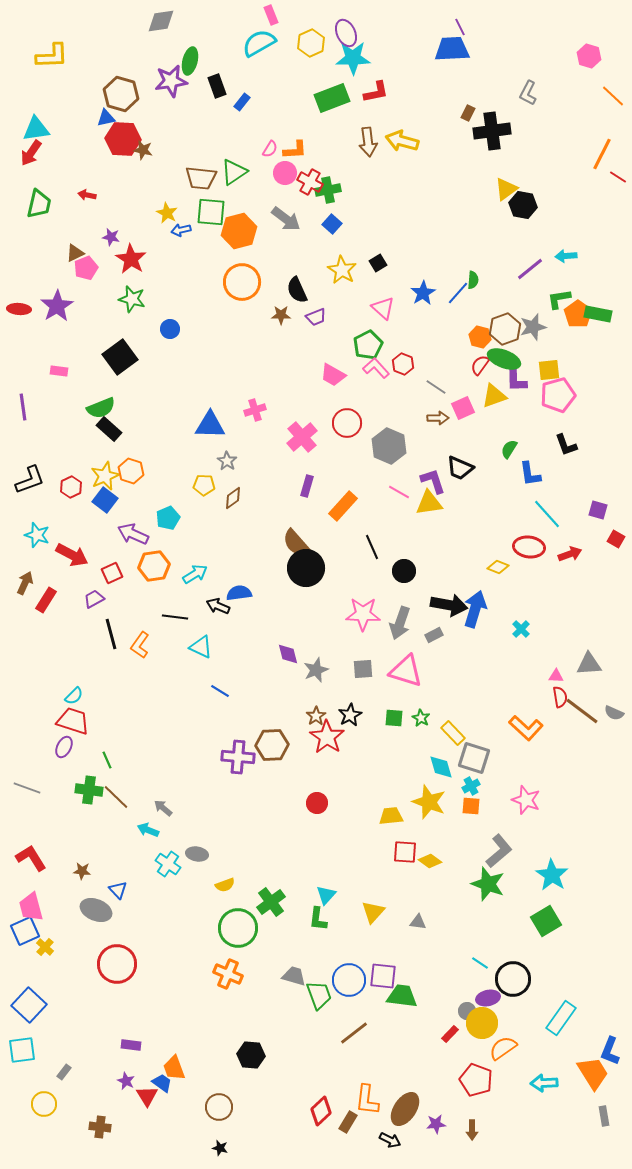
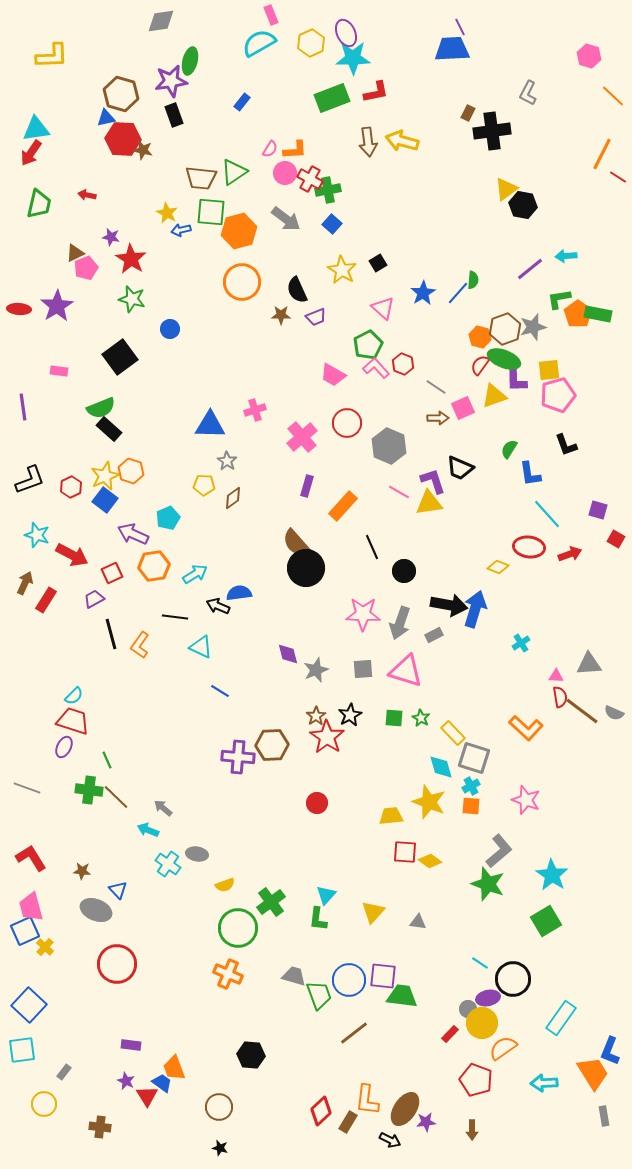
black rectangle at (217, 86): moved 43 px left, 29 px down
red cross at (310, 182): moved 3 px up
cyan cross at (521, 629): moved 14 px down; rotated 12 degrees clockwise
gray circle at (467, 1011): moved 1 px right, 2 px up
purple star at (436, 1124): moved 10 px left, 2 px up
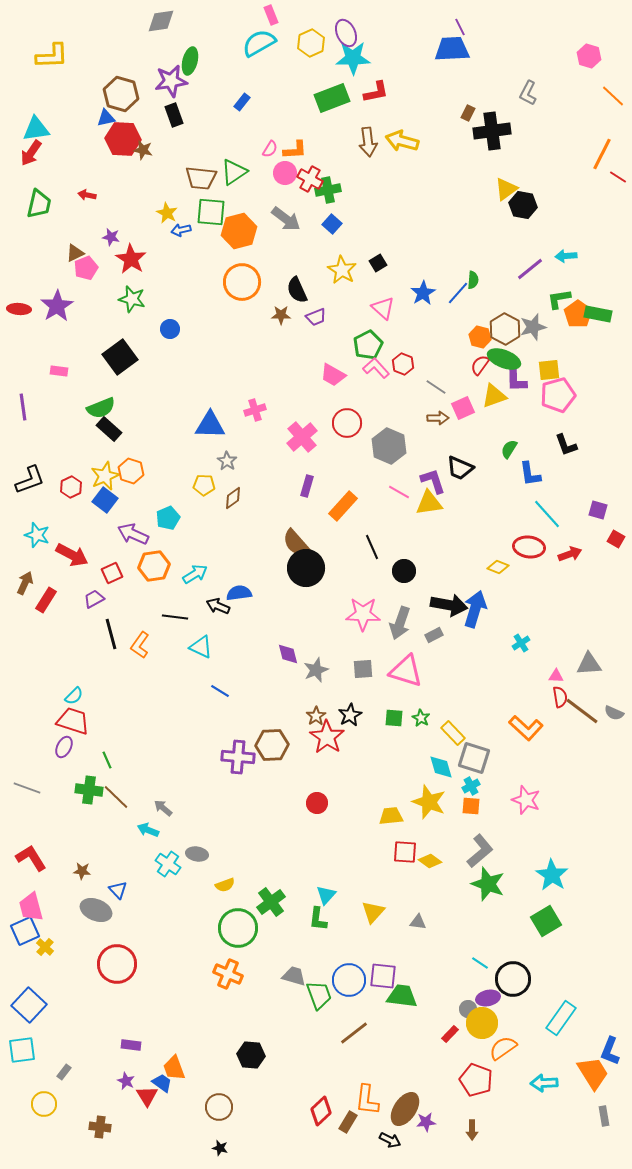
brown hexagon at (505, 329): rotated 12 degrees counterclockwise
gray L-shape at (499, 851): moved 19 px left
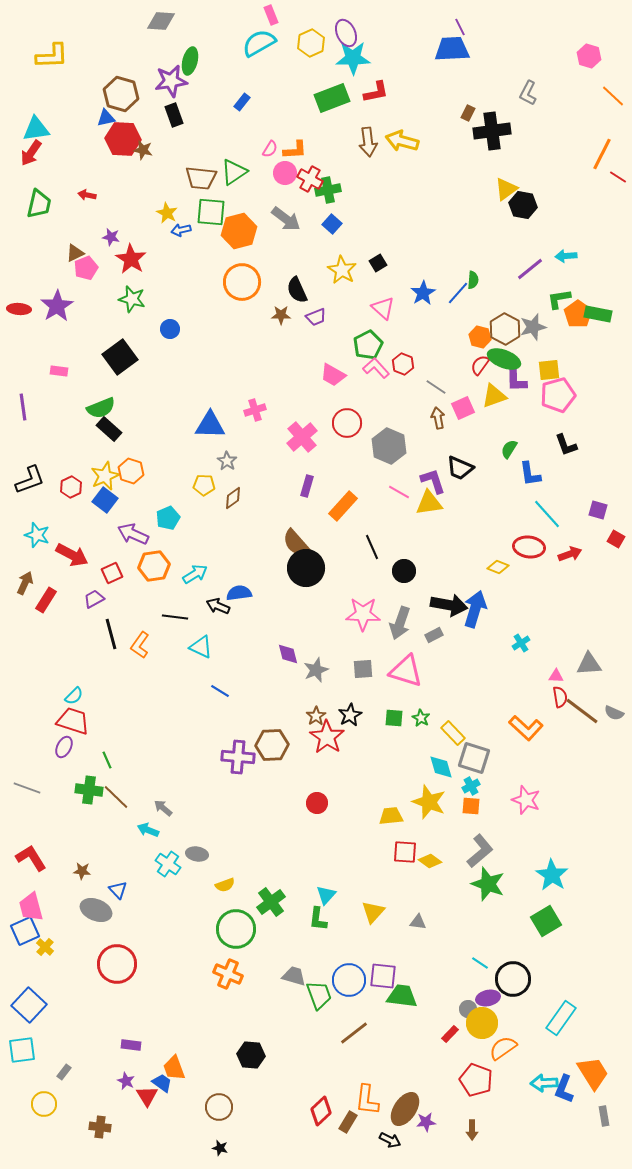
gray diamond at (161, 21): rotated 12 degrees clockwise
brown arrow at (438, 418): rotated 100 degrees counterclockwise
green circle at (238, 928): moved 2 px left, 1 px down
blue L-shape at (610, 1051): moved 46 px left, 38 px down
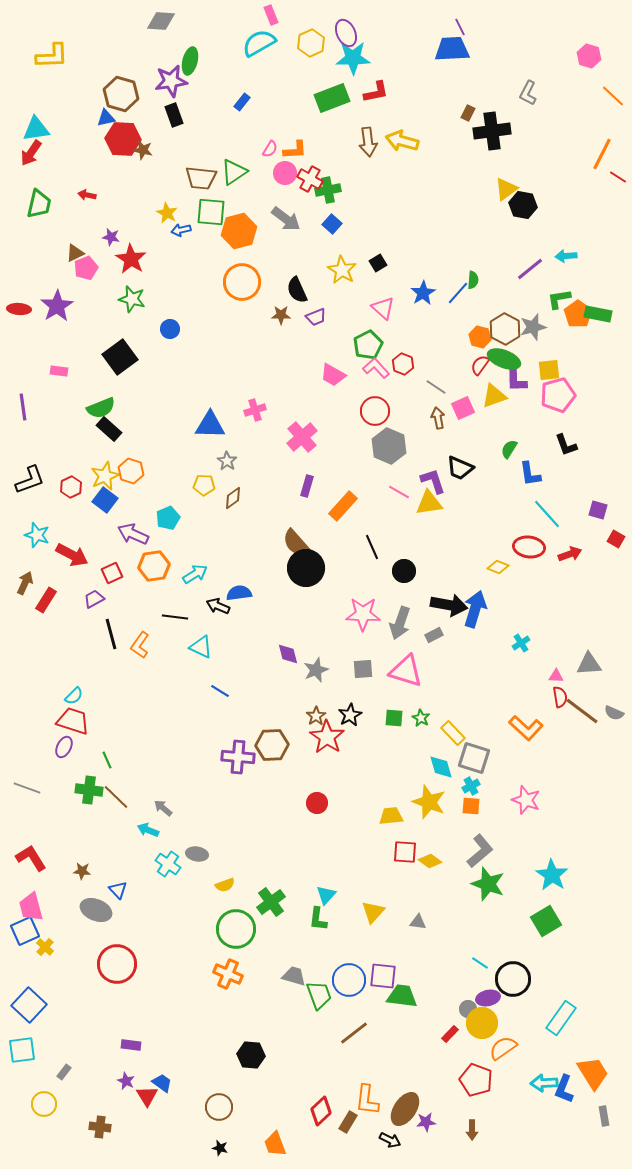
red circle at (347, 423): moved 28 px right, 12 px up
orange trapezoid at (174, 1068): moved 101 px right, 76 px down
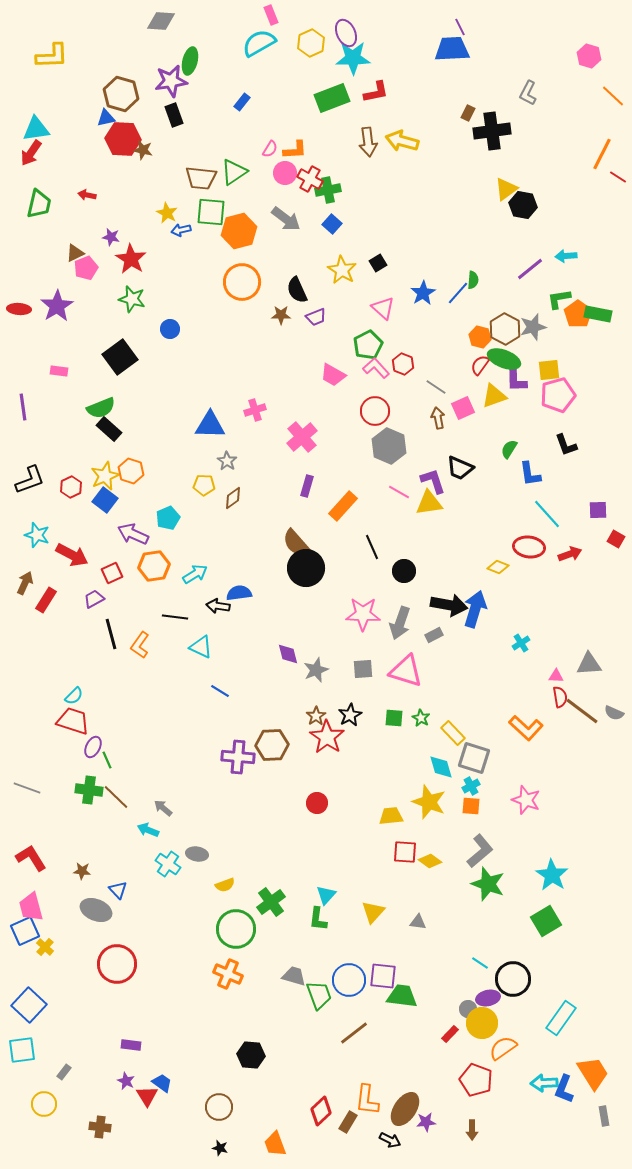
purple square at (598, 510): rotated 18 degrees counterclockwise
black arrow at (218, 606): rotated 15 degrees counterclockwise
purple ellipse at (64, 747): moved 29 px right
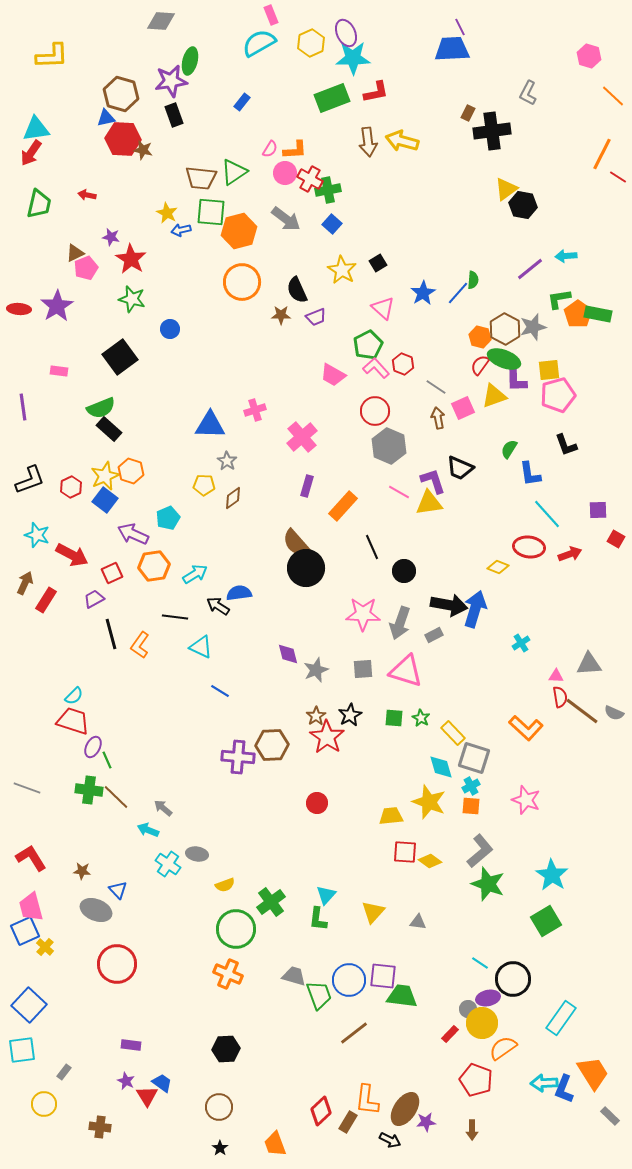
black arrow at (218, 606): rotated 25 degrees clockwise
black hexagon at (251, 1055): moved 25 px left, 6 px up; rotated 8 degrees counterclockwise
gray rectangle at (604, 1116): moved 6 px right; rotated 36 degrees counterclockwise
black star at (220, 1148): rotated 21 degrees clockwise
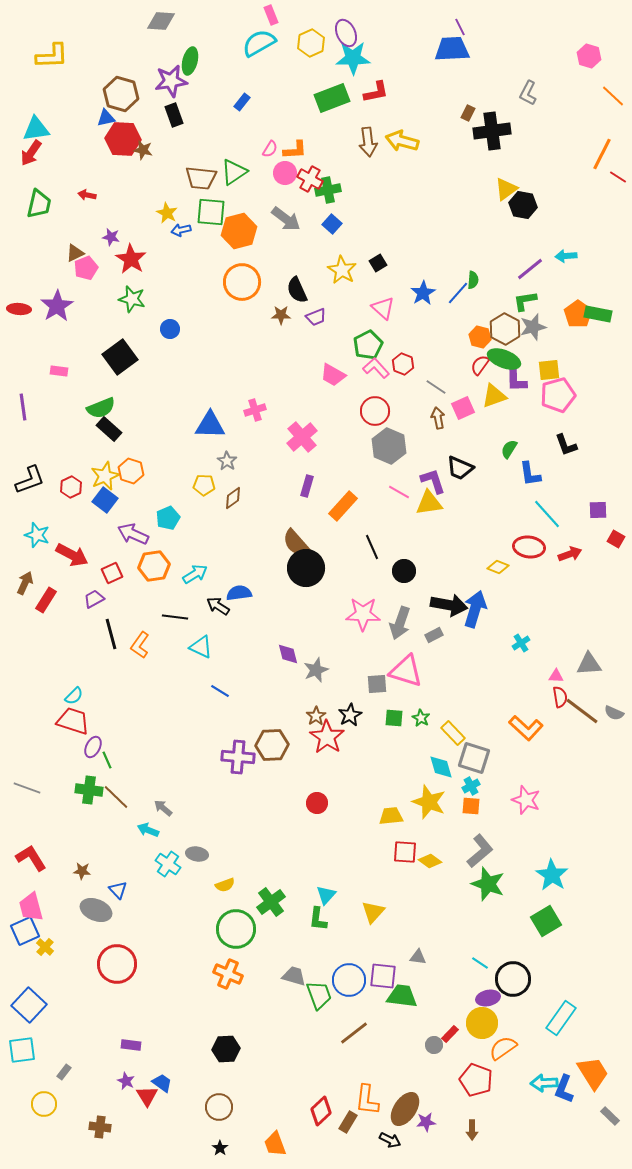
green L-shape at (559, 299): moved 34 px left, 2 px down
gray square at (363, 669): moved 14 px right, 15 px down
gray triangle at (418, 922): moved 35 px down
gray circle at (468, 1009): moved 34 px left, 36 px down
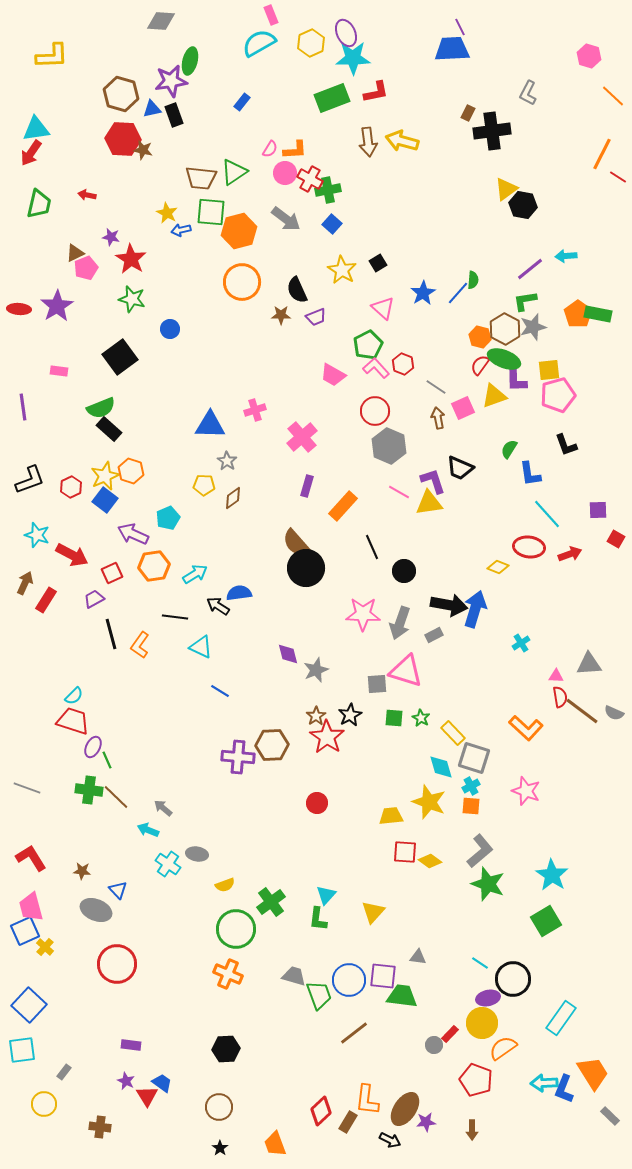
blue triangle at (106, 118): moved 46 px right, 9 px up
pink star at (526, 800): moved 9 px up
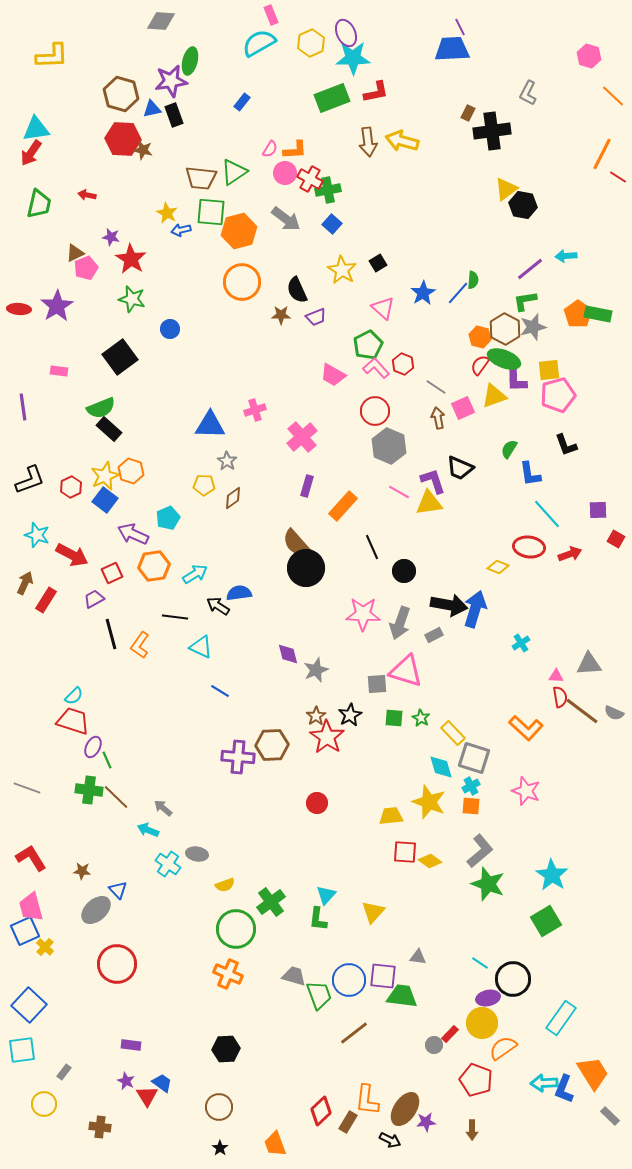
gray ellipse at (96, 910): rotated 64 degrees counterclockwise
